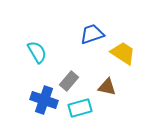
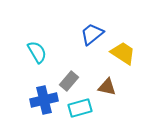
blue trapezoid: rotated 20 degrees counterclockwise
blue cross: rotated 32 degrees counterclockwise
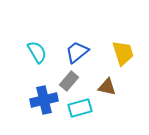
blue trapezoid: moved 15 px left, 18 px down
yellow trapezoid: rotated 40 degrees clockwise
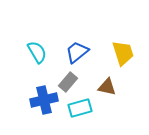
gray rectangle: moved 1 px left, 1 px down
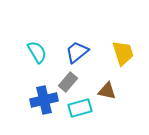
brown triangle: moved 4 px down
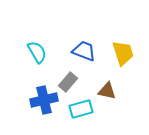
blue trapezoid: moved 7 px right, 1 px up; rotated 60 degrees clockwise
cyan rectangle: moved 1 px right, 1 px down
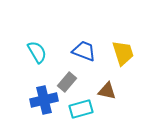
gray rectangle: moved 1 px left
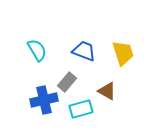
cyan semicircle: moved 2 px up
brown triangle: rotated 18 degrees clockwise
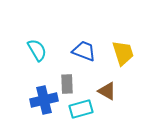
gray rectangle: moved 2 px down; rotated 42 degrees counterclockwise
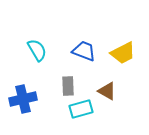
yellow trapezoid: rotated 80 degrees clockwise
gray rectangle: moved 1 px right, 2 px down
blue cross: moved 21 px left, 1 px up
